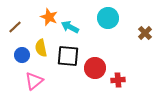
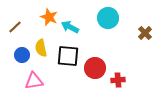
pink triangle: rotated 30 degrees clockwise
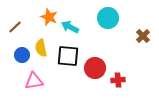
brown cross: moved 2 px left, 3 px down
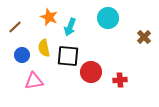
cyan arrow: rotated 96 degrees counterclockwise
brown cross: moved 1 px right, 1 px down
yellow semicircle: moved 3 px right
red circle: moved 4 px left, 4 px down
red cross: moved 2 px right
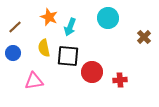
blue circle: moved 9 px left, 2 px up
red circle: moved 1 px right
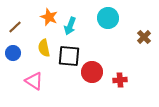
cyan arrow: moved 1 px up
black square: moved 1 px right
pink triangle: rotated 42 degrees clockwise
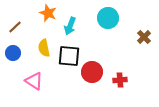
orange star: moved 1 px left, 4 px up
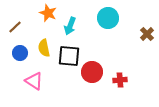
brown cross: moved 3 px right, 3 px up
blue circle: moved 7 px right
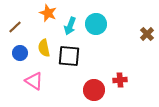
cyan circle: moved 12 px left, 6 px down
red circle: moved 2 px right, 18 px down
